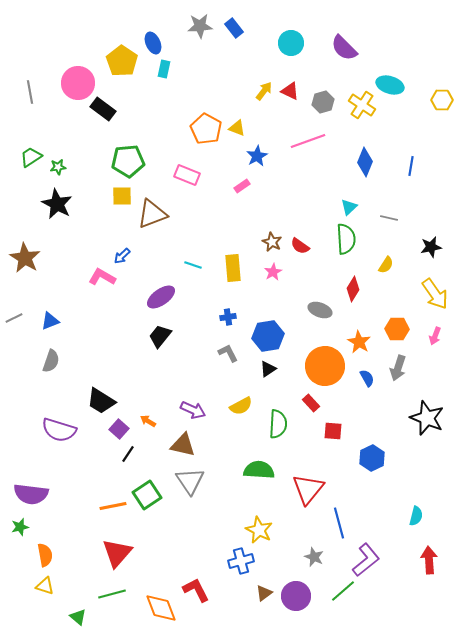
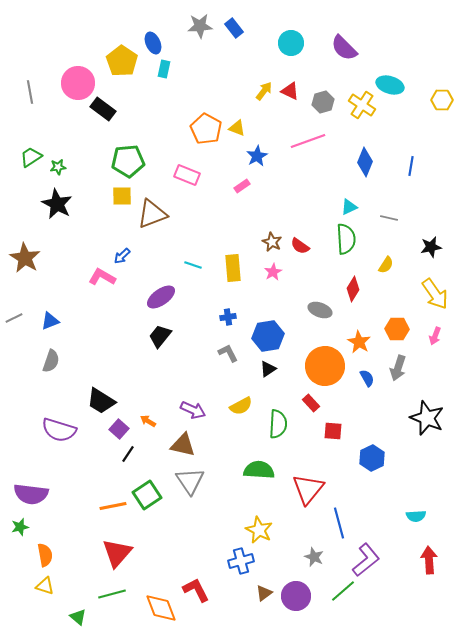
cyan triangle at (349, 207): rotated 18 degrees clockwise
cyan semicircle at (416, 516): rotated 72 degrees clockwise
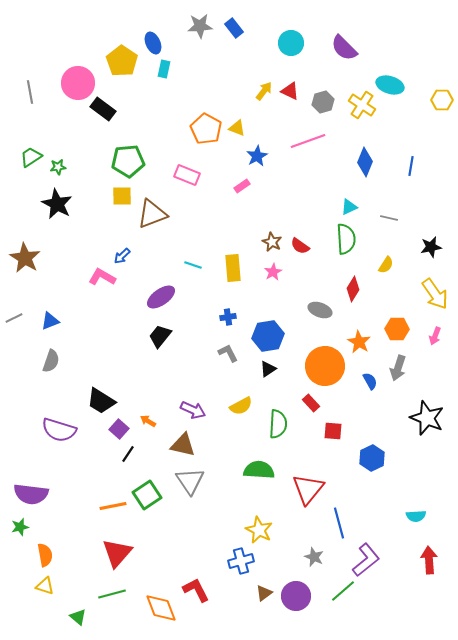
blue semicircle at (367, 378): moved 3 px right, 3 px down
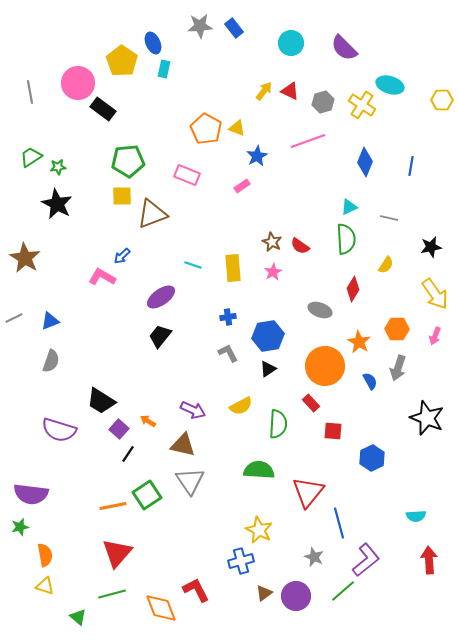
red triangle at (308, 489): moved 3 px down
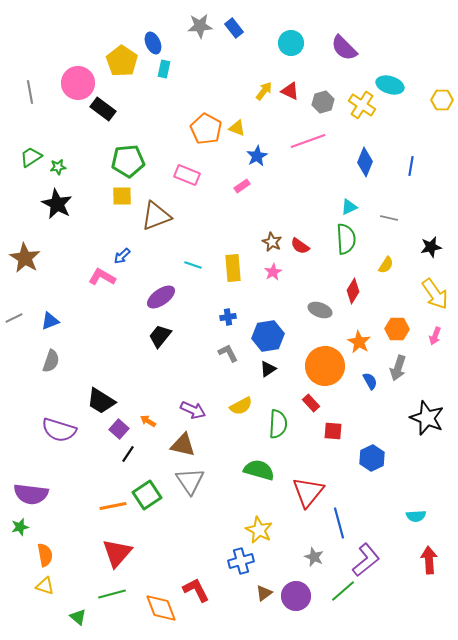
brown triangle at (152, 214): moved 4 px right, 2 px down
red diamond at (353, 289): moved 2 px down
green semicircle at (259, 470): rotated 12 degrees clockwise
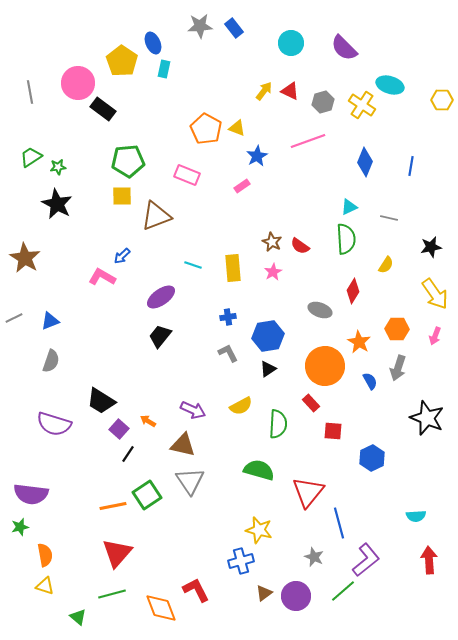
purple semicircle at (59, 430): moved 5 px left, 6 px up
yellow star at (259, 530): rotated 12 degrees counterclockwise
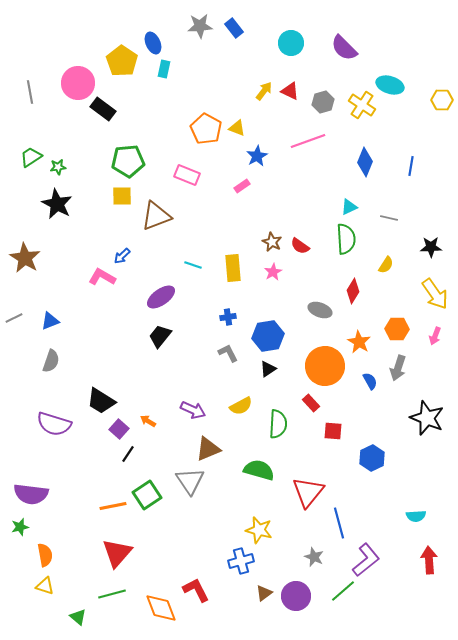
black star at (431, 247): rotated 10 degrees clockwise
brown triangle at (183, 445): moved 25 px right, 4 px down; rotated 36 degrees counterclockwise
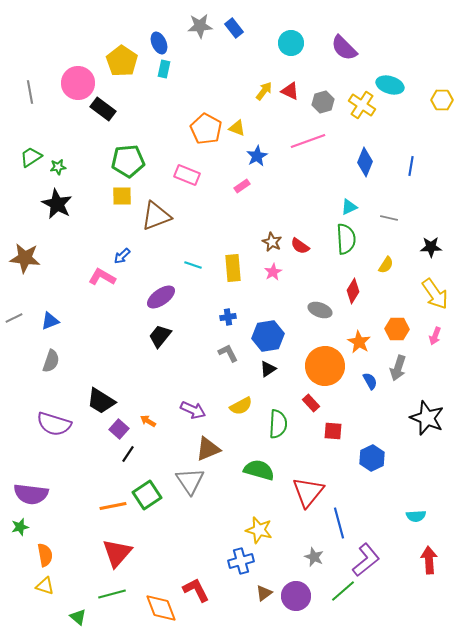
blue ellipse at (153, 43): moved 6 px right
brown star at (25, 258): rotated 24 degrees counterclockwise
